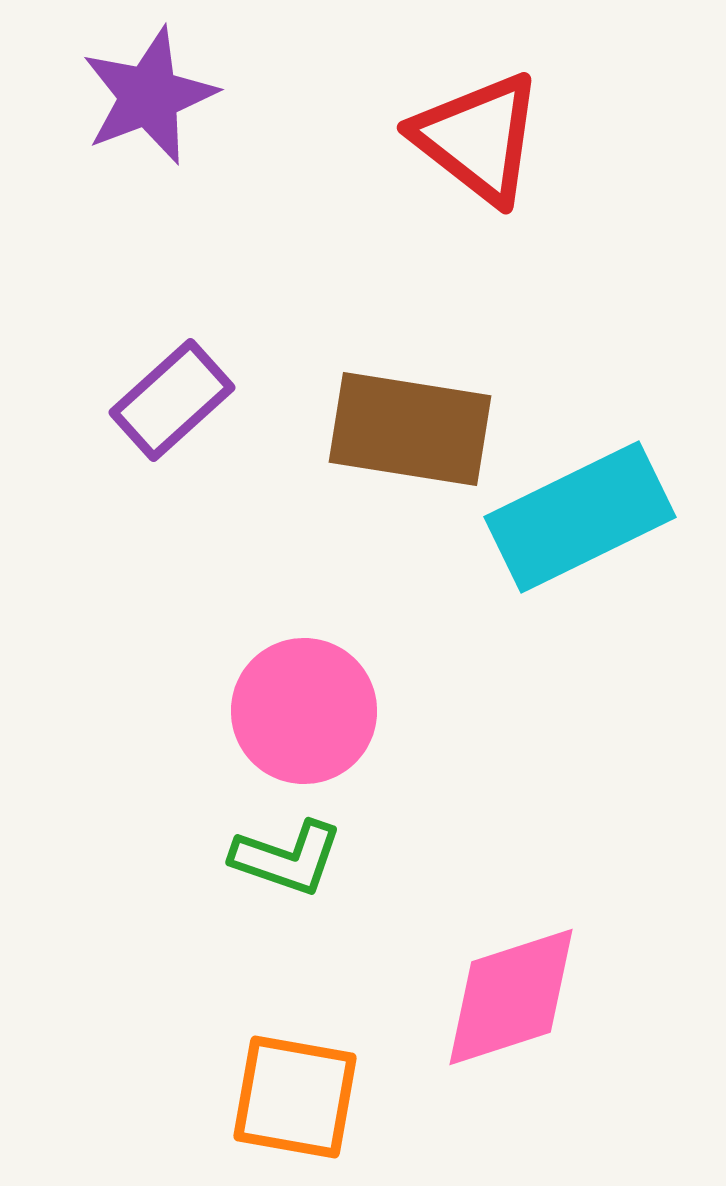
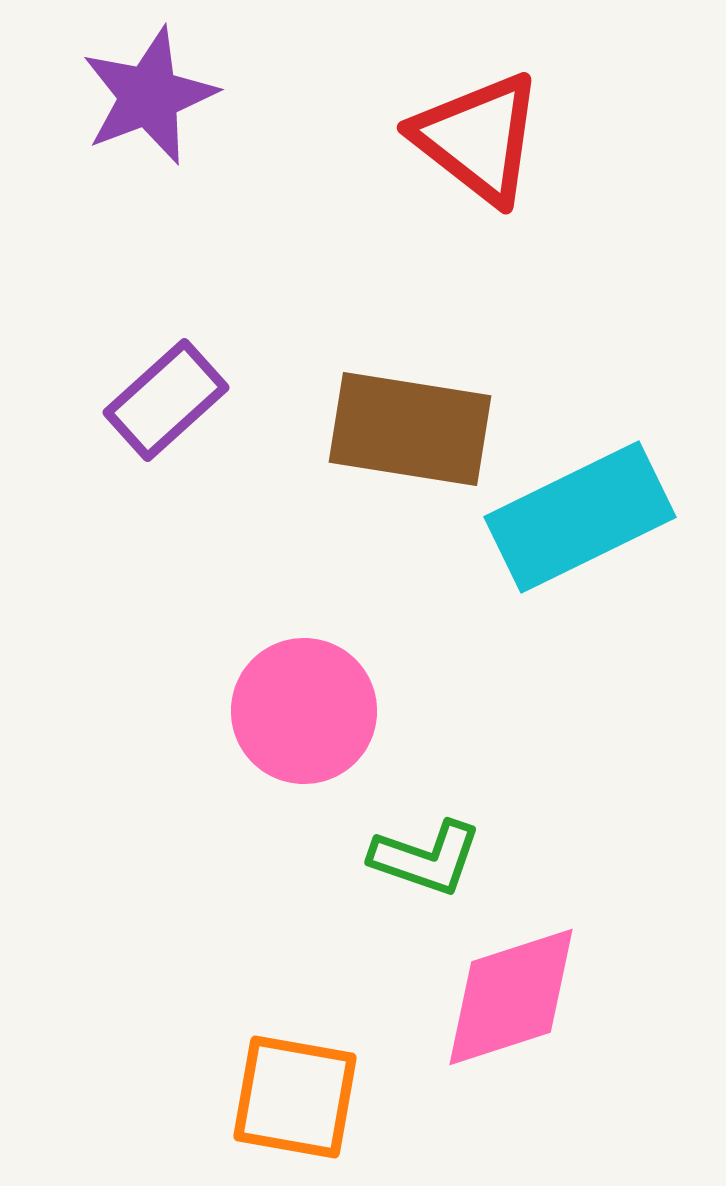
purple rectangle: moved 6 px left
green L-shape: moved 139 px right
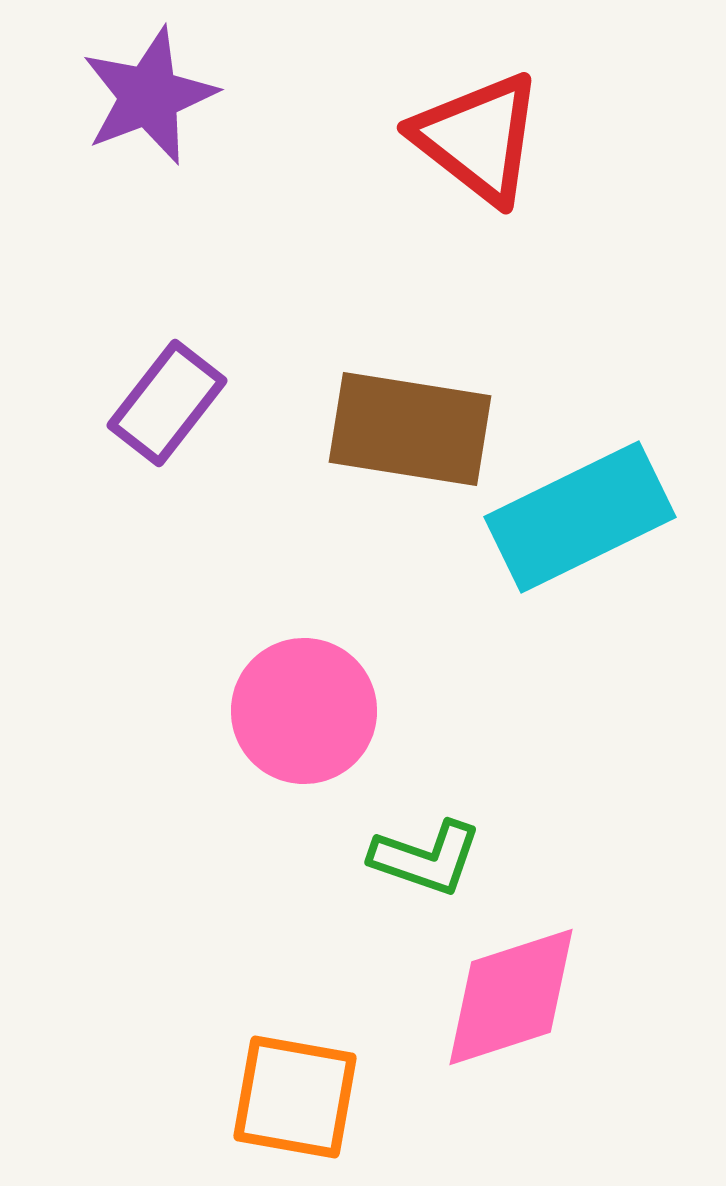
purple rectangle: moved 1 px right, 3 px down; rotated 10 degrees counterclockwise
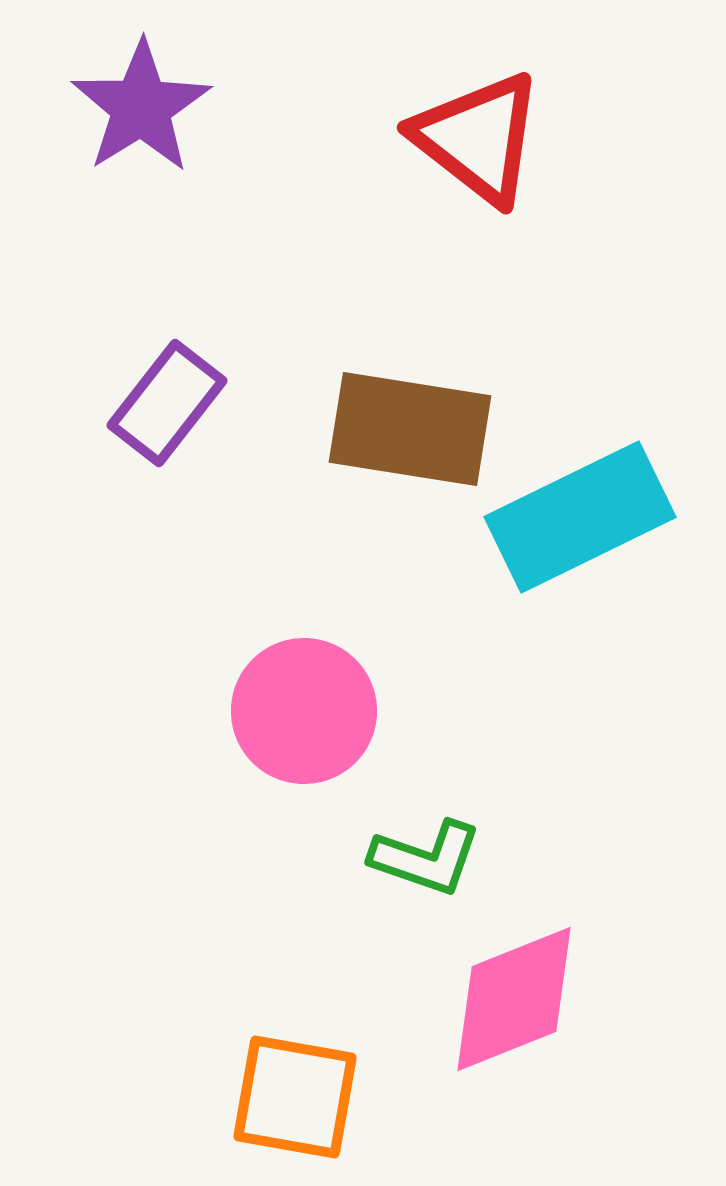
purple star: moved 8 px left, 11 px down; rotated 11 degrees counterclockwise
pink diamond: moved 3 px right, 2 px down; rotated 4 degrees counterclockwise
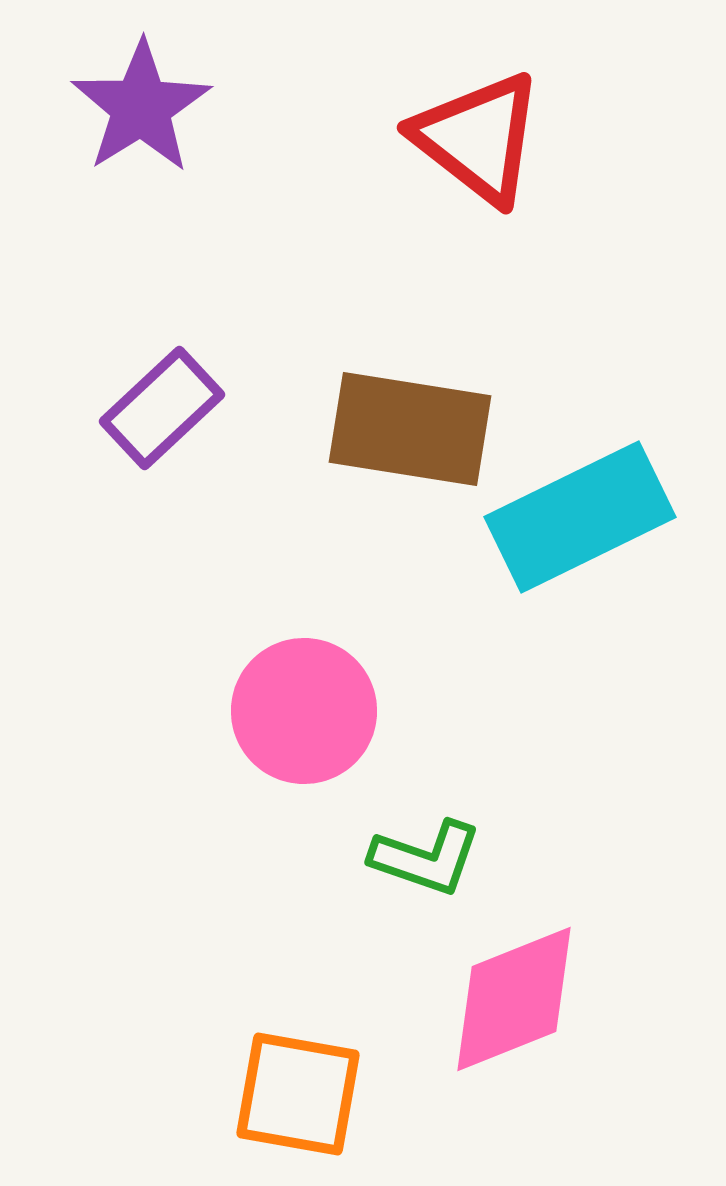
purple rectangle: moved 5 px left, 5 px down; rotated 9 degrees clockwise
orange square: moved 3 px right, 3 px up
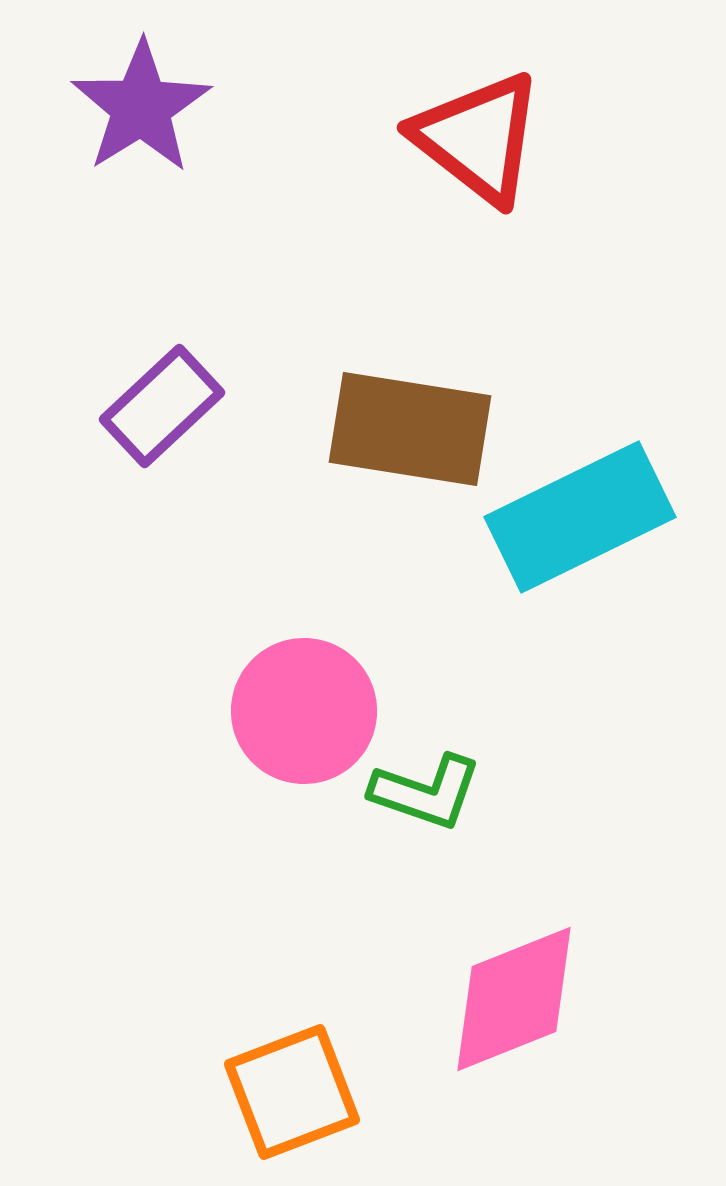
purple rectangle: moved 2 px up
green L-shape: moved 66 px up
orange square: moved 6 px left, 2 px up; rotated 31 degrees counterclockwise
